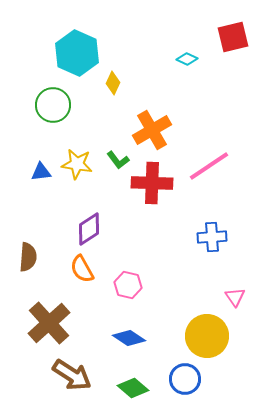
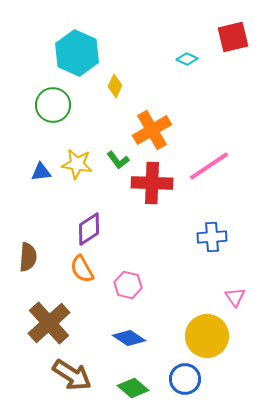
yellow diamond: moved 2 px right, 3 px down
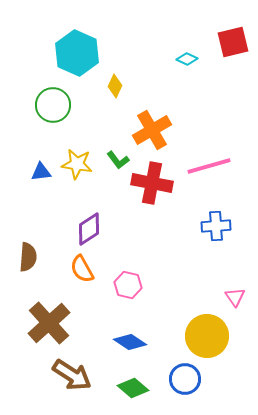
red square: moved 5 px down
pink line: rotated 18 degrees clockwise
red cross: rotated 9 degrees clockwise
blue cross: moved 4 px right, 11 px up
blue diamond: moved 1 px right, 4 px down
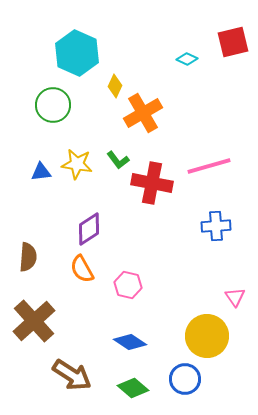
orange cross: moved 9 px left, 17 px up
brown cross: moved 15 px left, 2 px up
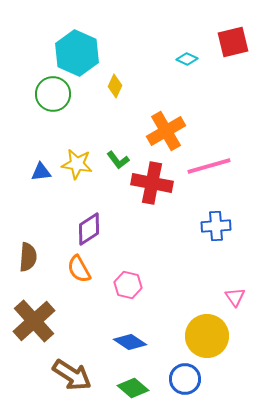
green circle: moved 11 px up
orange cross: moved 23 px right, 18 px down
orange semicircle: moved 3 px left
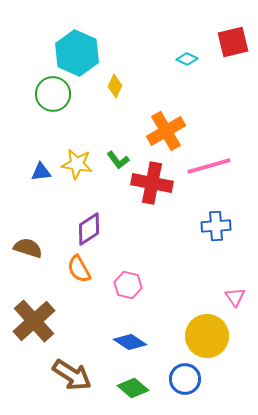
brown semicircle: moved 9 px up; rotated 76 degrees counterclockwise
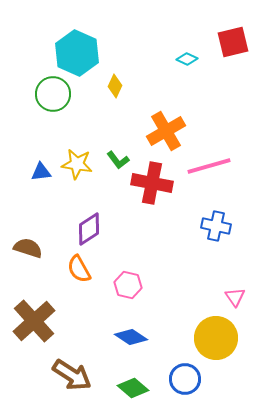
blue cross: rotated 16 degrees clockwise
yellow circle: moved 9 px right, 2 px down
blue diamond: moved 1 px right, 5 px up
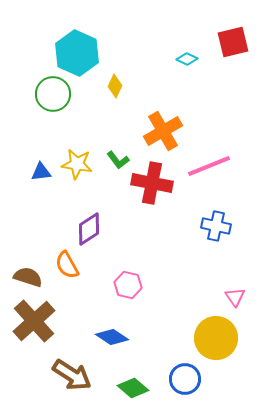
orange cross: moved 3 px left
pink line: rotated 6 degrees counterclockwise
brown semicircle: moved 29 px down
orange semicircle: moved 12 px left, 4 px up
blue diamond: moved 19 px left
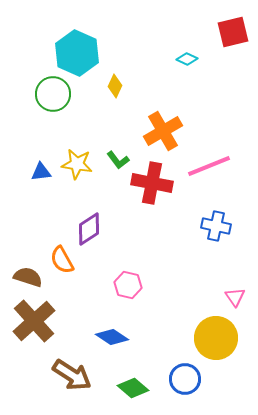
red square: moved 10 px up
orange semicircle: moved 5 px left, 5 px up
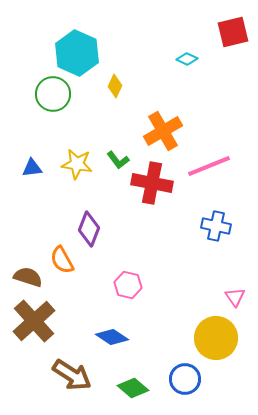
blue triangle: moved 9 px left, 4 px up
purple diamond: rotated 36 degrees counterclockwise
